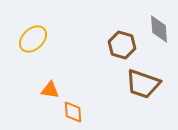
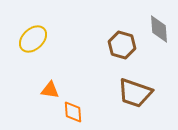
brown trapezoid: moved 8 px left, 9 px down
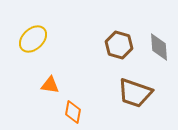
gray diamond: moved 18 px down
brown hexagon: moved 3 px left
orange triangle: moved 5 px up
orange diamond: rotated 15 degrees clockwise
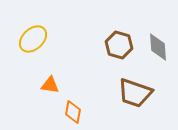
gray diamond: moved 1 px left
